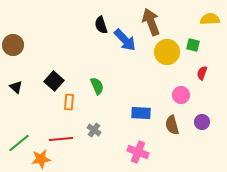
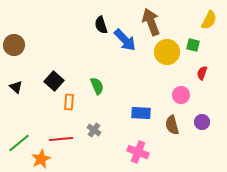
yellow semicircle: moved 1 px left, 1 px down; rotated 120 degrees clockwise
brown circle: moved 1 px right
orange star: rotated 18 degrees counterclockwise
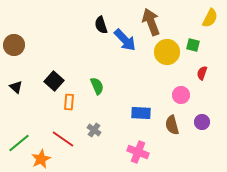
yellow semicircle: moved 1 px right, 2 px up
red line: moved 2 px right; rotated 40 degrees clockwise
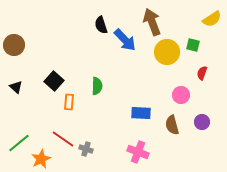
yellow semicircle: moved 2 px right, 1 px down; rotated 30 degrees clockwise
brown arrow: moved 1 px right
green semicircle: rotated 24 degrees clockwise
gray cross: moved 8 px left, 19 px down; rotated 16 degrees counterclockwise
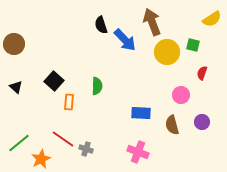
brown circle: moved 1 px up
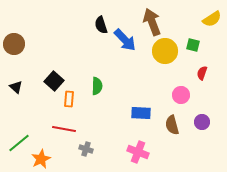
yellow circle: moved 2 px left, 1 px up
orange rectangle: moved 3 px up
red line: moved 1 px right, 10 px up; rotated 25 degrees counterclockwise
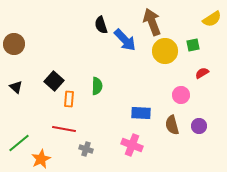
green square: rotated 24 degrees counterclockwise
red semicircle: rotated 40 degrees clockwise
purple circle: moved 3 px left, 4 px down
pink cross: moved 6 px left, 7 px up
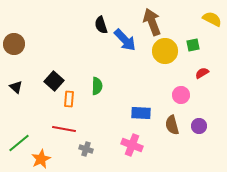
yellow semicircle: rotated 120 degrees counterclockwise
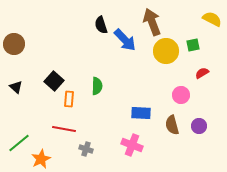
yellow circle: moved 1 px right
